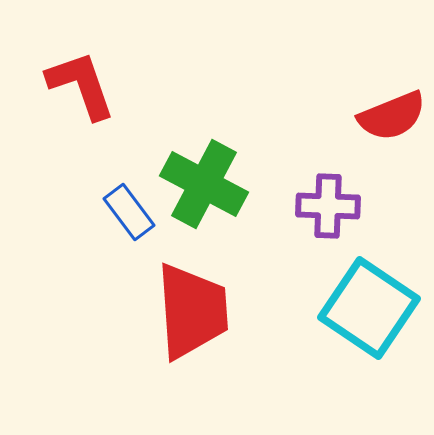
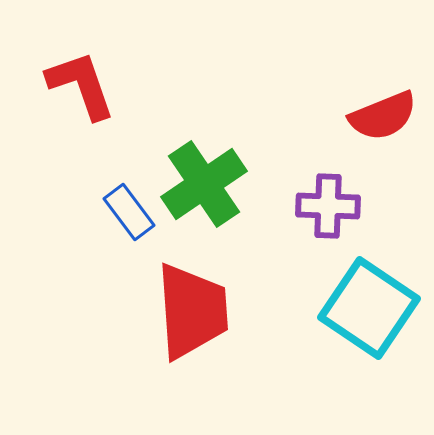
red semicircle: moved 9 px left
green cross: rotated 28 degrees clockwise
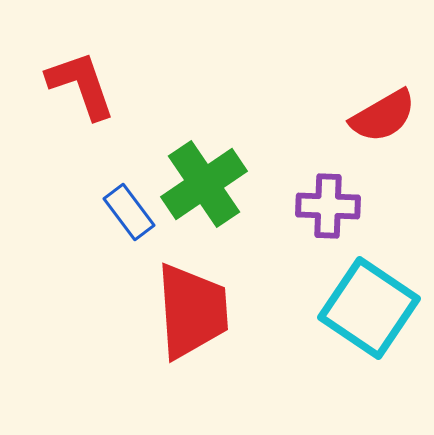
red semicircle: rotated 8 degrees counterclockwise
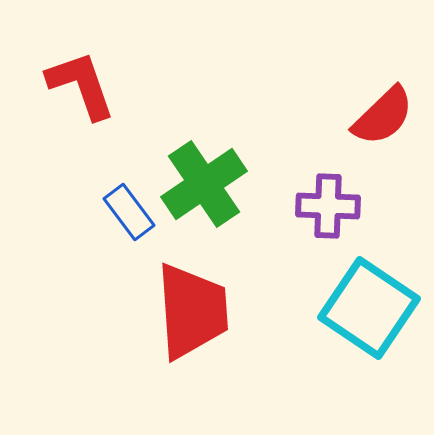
red semicircle: rotated 14 degrees counterclockwise
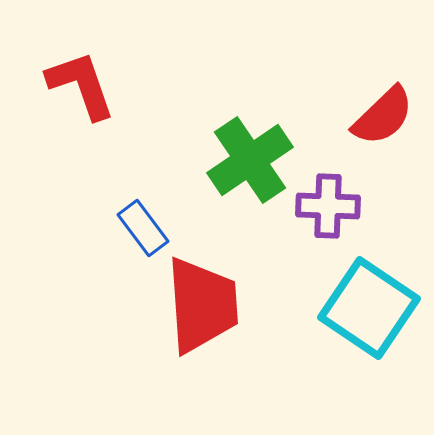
green cross: moved 46 px right, 24 px up
blue rectangle: moved 14 px right, 16 px down
red trapezoid: moved 10 px right, 6 px up
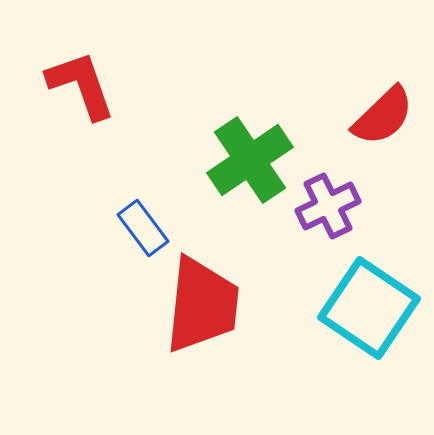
purple cross: rotated 28 degrees counterclockwise
red trapezoid: rotated 10 degrees clockwise
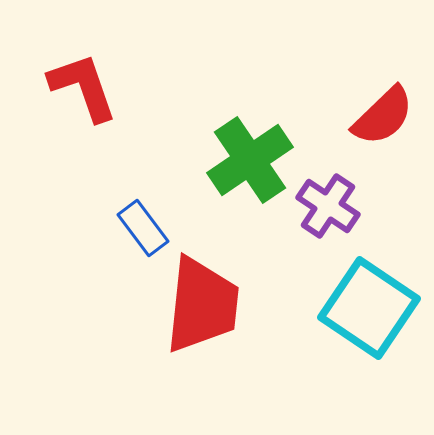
red L-shape: moved 2 px right, 2 px down
purple cross: rotated 30 degrees counterclockwise
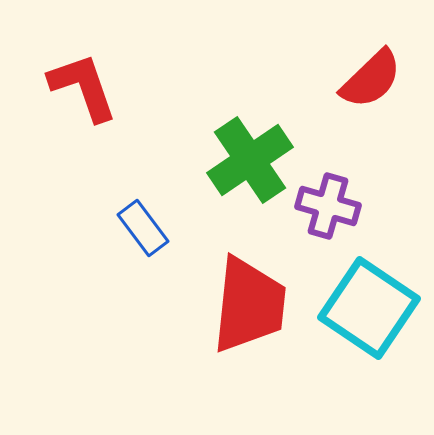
red semicircle: moved 12 px left, 37 px up
purple cross: rotated 18 degrees counterclockwise
red trapezoid: moved 47 px right
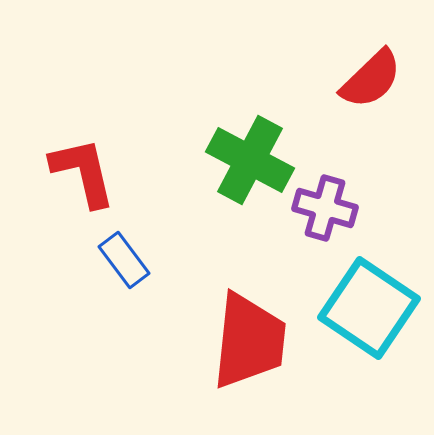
red L-shape: moved 85 px down; rotated 6 degrees clockwise
green cross: rotated 28 degrees counterclockwise
purple cross: moved 3 px left, 2 px down
blue rectangle: moved 19 px left, 32 px down
red trapezoid: moved 36 px down
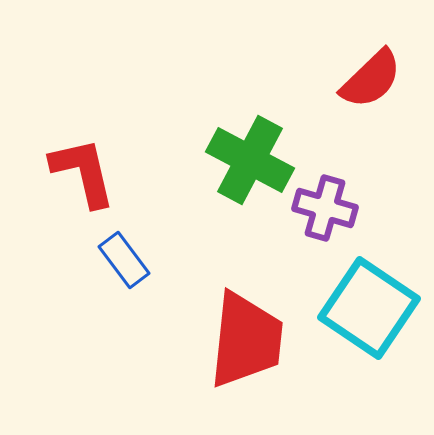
red trapezoid: moved 3 px left, 1 px up
